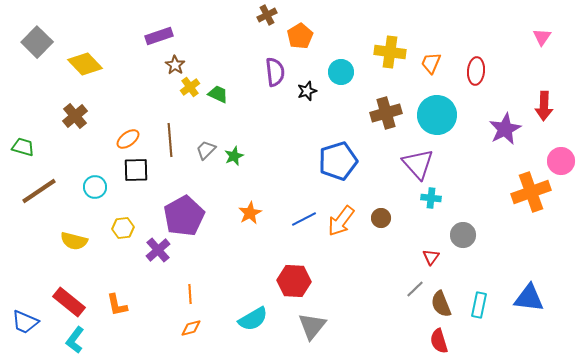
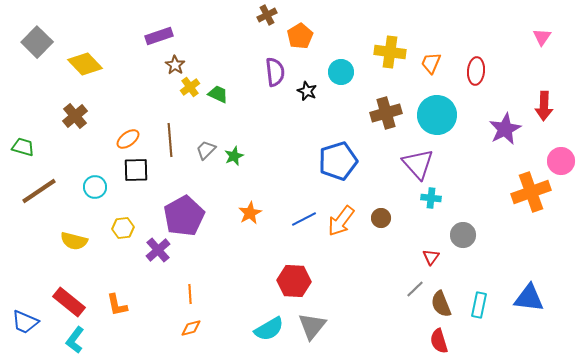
black star at (307, 91): rotated 30 degrees counterclockwise
cyan semicircle at (253, 319): moved 16 px right, 10 px down
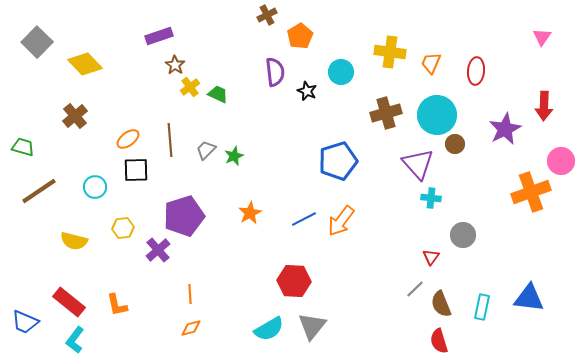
purple pentagon at (184, 216): rotated 12 degrees clockwise
brown circle at (381, 218): moved 74 px right, 74 px up
cyan rectangle at (479, 305): moved 3 px right, 2 px down
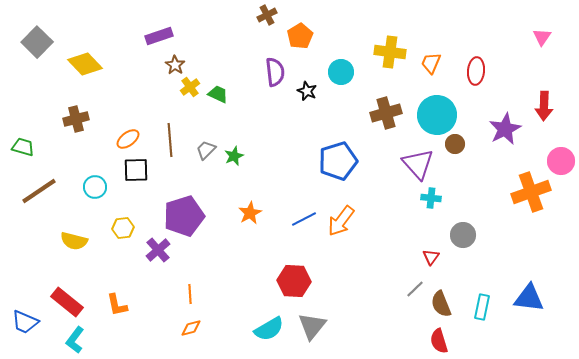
brown cross at (75, 116): moved 1 px right, 3 px down; rotated 25 degrees clockwise
red rectangle at (69, 302): moved 2 px left
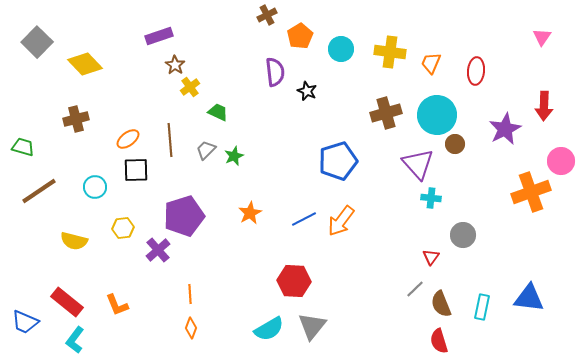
cyan circle at (341, 72): moved 23 px up
green trapezoid at (218, 94): moved 18 px down
orange L-shape at (117, 305): rotated 10 degrees counterclockwise
orange diamond at (191, 328): rotated 55 degrees counterclockwise
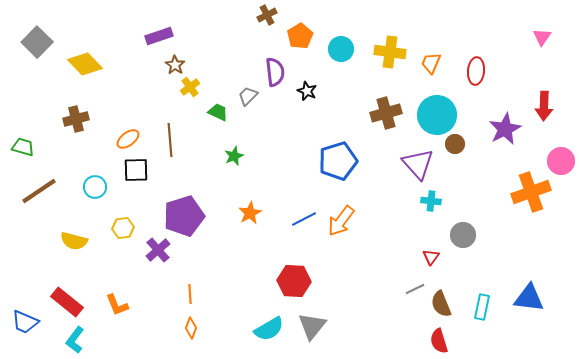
gray trapezoid at (206, 150): moved 42 px right, 54 px up
cyan cross at (431, 198): moved 3 px down
gray line at (415, 289): rotated 18 degrees clockwise
